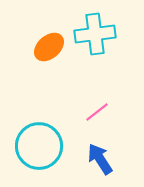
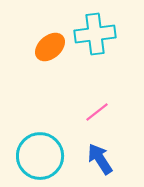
orange ellipse: moved 1 px right
cyan circle: moved 1 px right, 10 px down
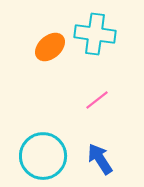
cyan cross: rotated 15 degrees clockwise
pink line: moved 12 px up
cyan circle: moved 3 px right
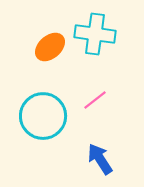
pink line: moved 2 px left
cyan circle: moved 40 px up
